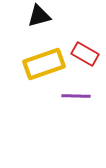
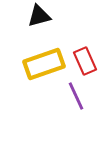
red rectangle: moved 7 px down; rotated 36 degrees clockwise
purple line: rotated 64 degrees clockwise
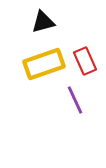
black triangle: moved 4 px right, 6 px down
purple line: moved 1 px left, 4 px down
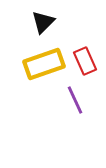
black triangle: rotated 30 degrees counterclockwise
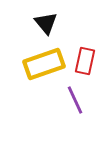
black triangle: moved 3 px right, 1 px down; rotated 25 degrees counterclockwise
red rectangle: rotated 36 degrees clockwise
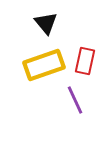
yellow rectangle: moved 1 px down
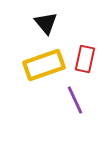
red rectangle: moved 2 px up
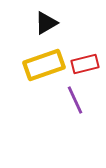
black triangle: rotated 40 degrees clockwise
red rectangle: moved 5 px down; rotated 64 degrees clockwise
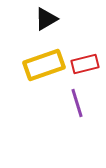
black triangle: moved 4 px up
purple line: moved 2 px right, 3 px down; rotated 8 degrees clockwise
